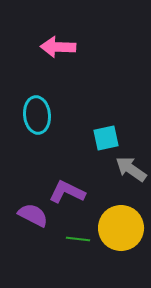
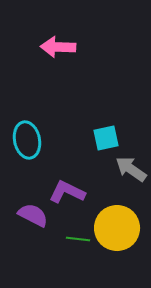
cyan ellipse: moved 10 px left, 25 px down; rotated 6 degrees counterclockwise
yellow circle: moved 4 px left
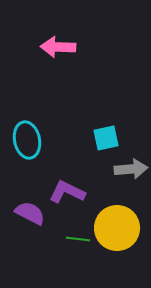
gray arrow: rotated 140 degrees clockwise
purple semicircle: moved 3 px left, 2 px up
